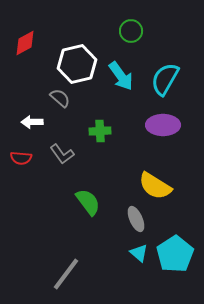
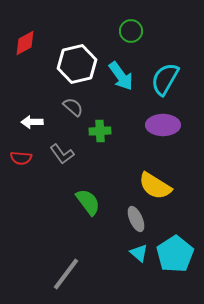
gray semicircle: moved 13 px right, 9 px down
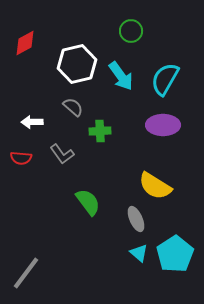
gray line: moved 40 px left, 1 px up
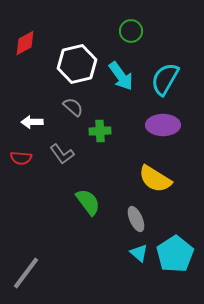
yellow semicircle: moved 7 px up
